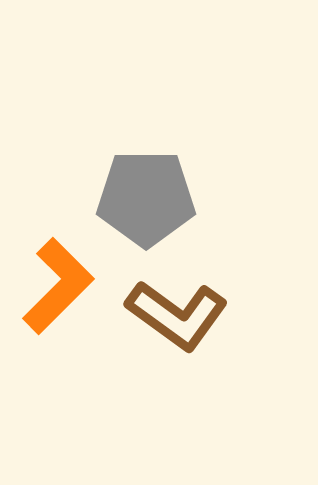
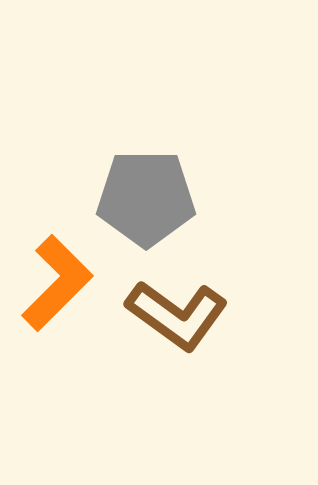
orange L-shape: moved 1 px left, 3 px up
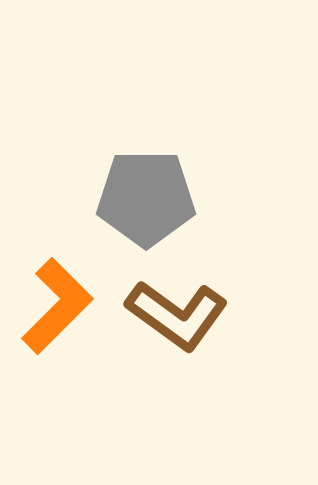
orange L-shape: moved 23 px down
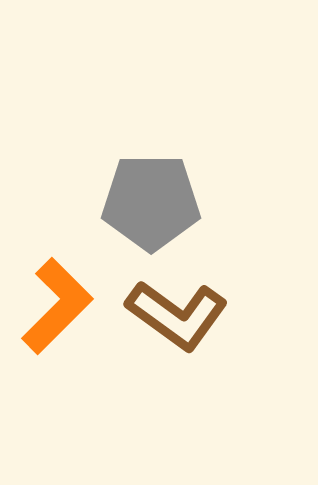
gray pentagon: moved 5 px right, 4 px down
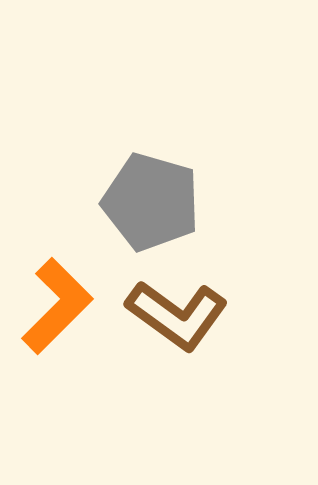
gray pentagon: rotated 16 degrees clockwise
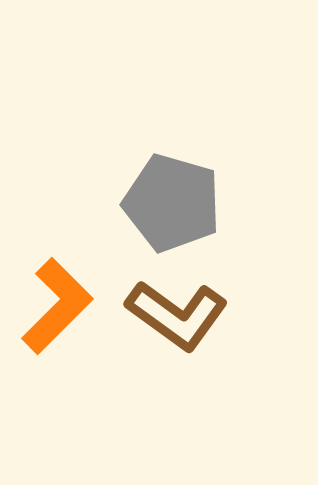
gray pentagon: moved 21 px right, 1 px down
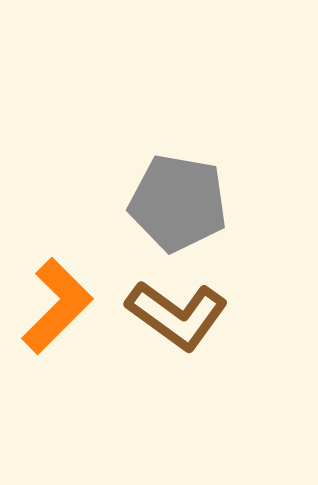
gray pentagon: moved 6 px right; rotated 6 degrees counterclockwise
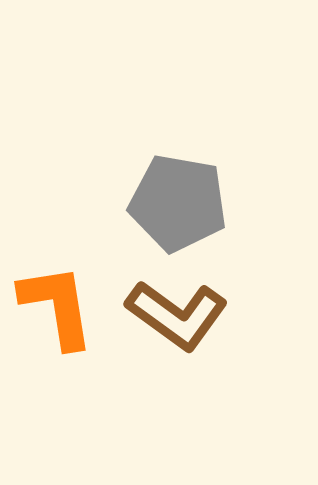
orange L-shape: rotated 54 degrees counterclockwise
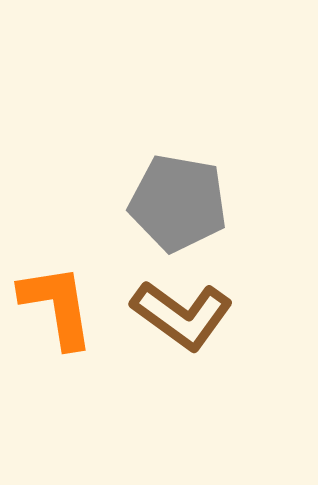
brown L-shape: moved 5 px right
